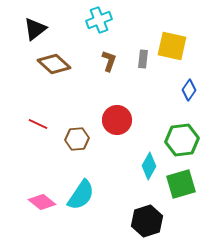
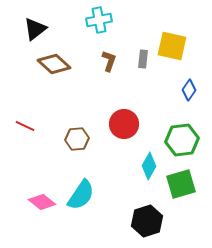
cyan cross: rotated 10 degrees clockwise
red circle: moved 7 px right, 4 px down
red line: moved 13 px left, 2 px down
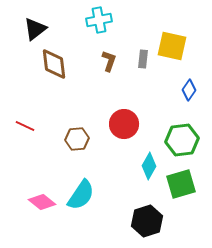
brown diamond: rotated 40 degrees clockwise
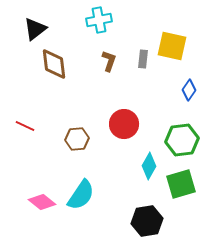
black hexagon: rotated 8 degrees clockwise
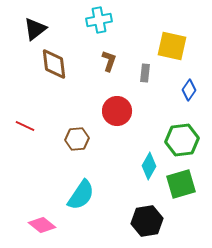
gray rectangle: moved 2 px right, 14 px down
red circle: moved 7 px left, 13 px up
pink diamond: moved 23 px down
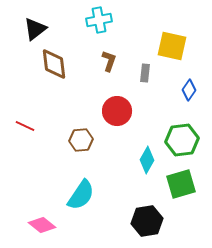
brown hexagon: moved 4 px right, 1 px down
cyan diamond: moved 2 px left, 6 px up
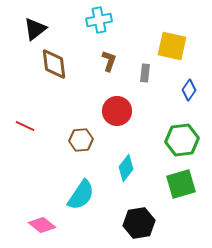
cyan diamond: moved 21 px left, 8 px down; rotated 8 degrees clockwise
black hexagon: moved 8 px left, 2 px down
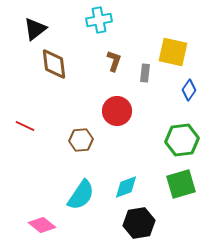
yellow square: moved 1 px right, 6 px down
brown L-shape: moved 5 px right
cyan diamond: moved 19 px down; rotated 32 degrees clockwise
